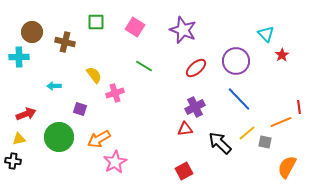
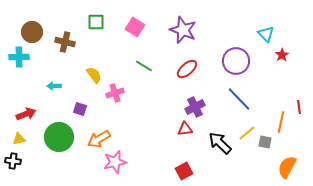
red ellipse: moved 9 px left, 1 px down
orange line: rotated 55 degrees counterclockwise
pink star: rotated 15 degrees clockwise
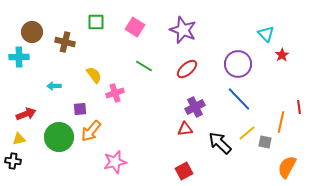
purple circle: moved 2 px right, 3 px down
purple square: rotated 24 degrees counterclockwise
orange arrow: moved 8 px left, 8 px up; rotated 20 degrees counterclockwise
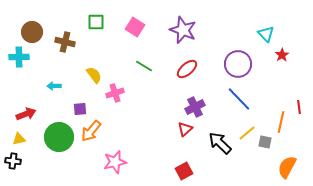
red triangle: rotated 35 degrees counterclockwise
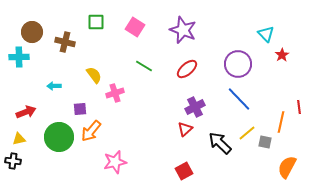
red arrow: moved 2 px up
